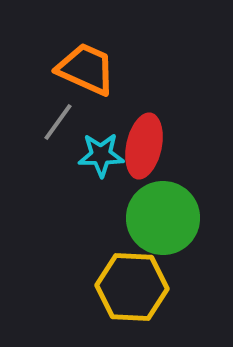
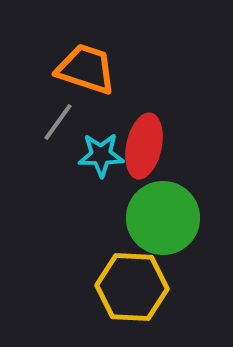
orange trapezoid: rotated 6 degrees counterclockwise
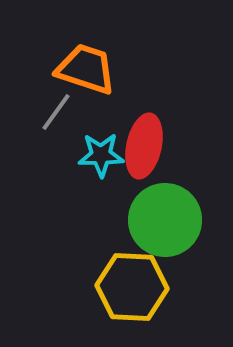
gray line: moved 2 px left, 10 px up
green circle: moved 2 px right, 2 px down
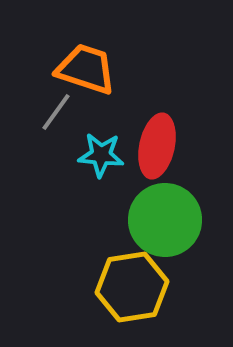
red ellipse: moved 13 px right
cyan star: rotated 6 degrees clockwise
yellow hexagon: rotated 12 degrees counterclockwise
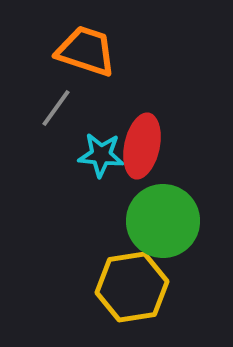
orange trapezoid: moved 18 px up
gray line: moved 4 px up
red ellipse: moved 15 px left
green circle: moved 2 px left, 1 px down
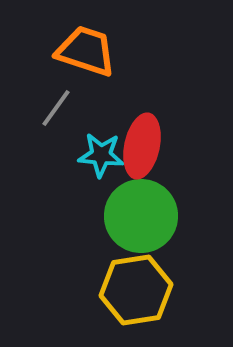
green circle: moved 22 px left, 5 px up
yellow hexagon: moved 4 px right, 3 px down
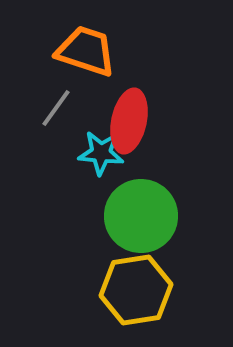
red ellipse: moved 13 px left, 25 px up
cyan star: moved 2 px up
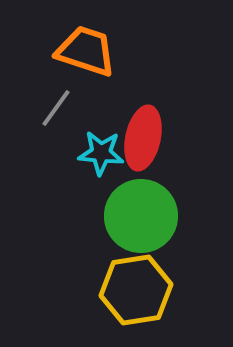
red ellipse: moved 14 px right, 17 px down
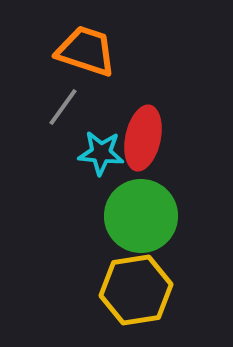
gray line: moved 7 px right, 1 px up
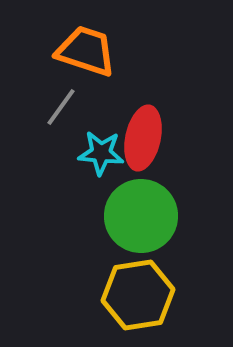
gray line: moved 2 px left
yellow hexagon: moved 2 px right, 5 px down
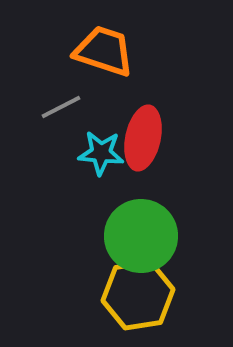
orange trapezoid: moved 18 px right
gray line: rotated 27 degrees clockwise
green circle: moved 20 px down
